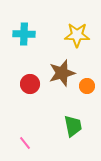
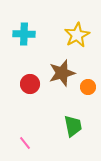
yellow star: rotated 30 degrees counterclockwise
orange circle: moved 1 px right, 1 px down
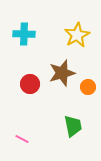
pink line: moved 3 px left, 4 px up; rotated 24 degrees counterclockwise
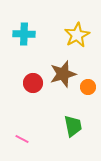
brown star: moved 1 px right, 1 px down
red circle: moved 3 px right, 1 px up
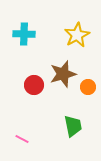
red circle: moved 1 px right, 2 px down
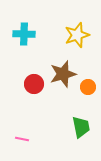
yellow star: rotated 10 degrees clockwise
red circle: moved 1 px up
green trapezoid: moved 8 px right, 1 px down
pink line: rotated 16 degrees counterclockwise
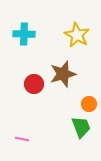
yellow star: rotated 25 degrees counterclockwise
orange circle: moved 1 px right, 17 px down
green trapezoid: rotated 10 degrees counterclockwise
